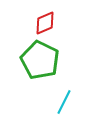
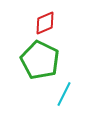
cyan line: moved 8 px up
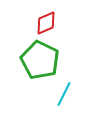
red diamond: moved 1 px right
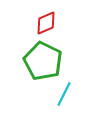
green pentagon: moved 3 px right, 1 px down
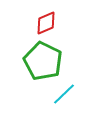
cyan line: rotated 20 degrees clockwise
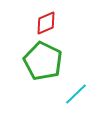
cyan line: moved 12 px right
